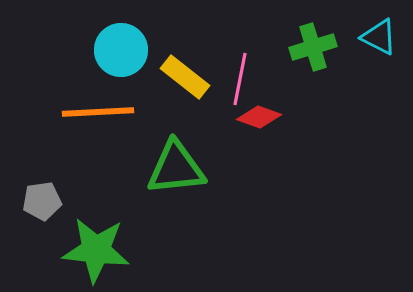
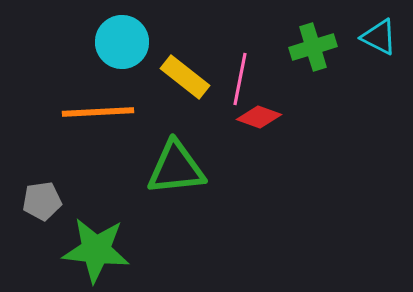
cyan circle: moved 1 px right, 8 px up
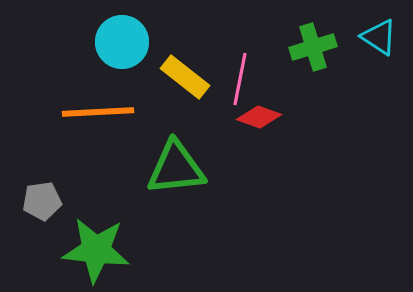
cyan triangle: rotated 6 degrees clockwise
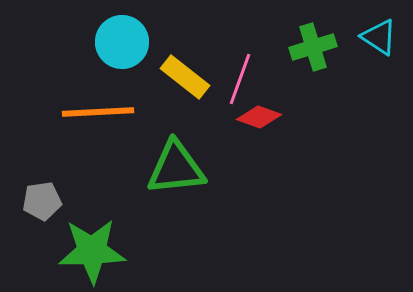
pink line: rotated 9 degrees clockwise
green star: moved 4 px left, 1 px down; rotated 8 degrees counterclockwise
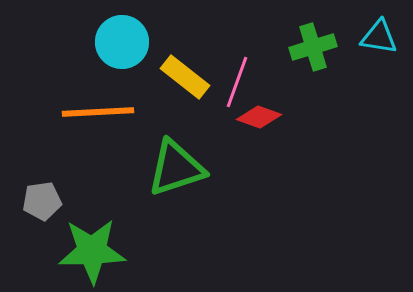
cyan triangle: rotated 24 degrees counterclockwise
pink line: moved 3 px left, 3 px down
green triangle: rotated 12 degrees counterclockwise
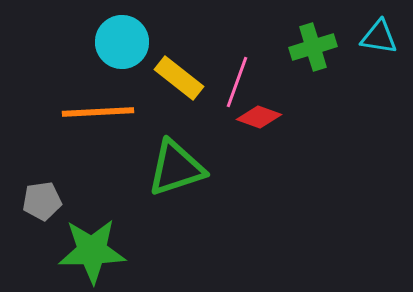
yellow rectangle: moved 6 px left, 1 px down
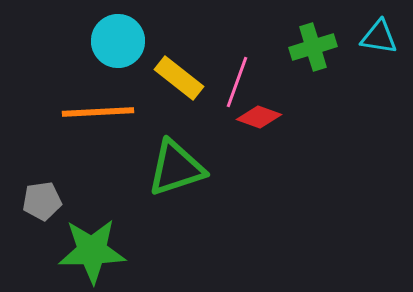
cyan circle: moved 4 px left, 1 px up
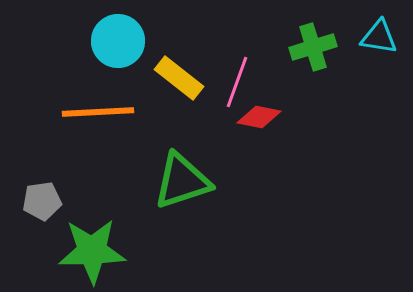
red diamond: rotated 9 degrees counterclockwise
green triangle: moved 6 px right, 13 px down
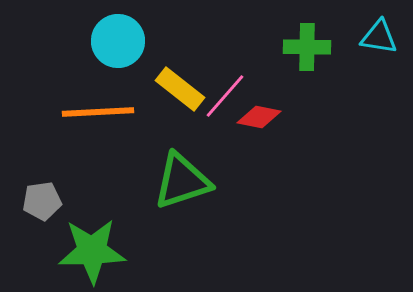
green cross: moved 6 px left; rotated 18 degrees clockwise
yellow rectangle: moved 1 px right, 11 px down
pink line: moved 12 px left, 14 px down; rotated 21 degrees clockwise
